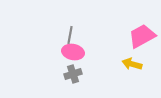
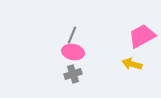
gray line: moved 2 px right; rotated 12 degrees clockwise
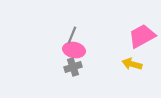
pink ellipse: moved 1 px right, 2 px up
gray cross: moved 7 px up
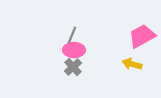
pink ellipse: rotated 10 degrees counterclockwise
gray cross: rotated 24 degrees counterclockwise
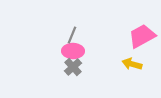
pink ellipse: moved 1 px left, 1 px down
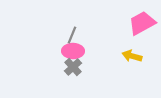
pink trapezoid: moved 13 px up
yellow arrow: moved 8 px up
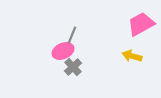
pink trapezoid: moved 1 px left, 1 px down
pink ellipse: moved 10 px left; rotated 25 degrees counterclockwise
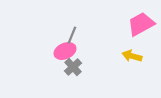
pink ellipse: moved 2 px right
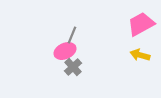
yellow arrow: moved 8 px right, 1 px up
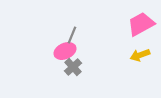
yellow arrow: rotated 36 degrees counterclockwise
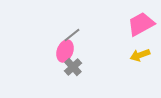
gray line: rotated 30 degrees clockwise
pink ellipse: rotated 45 degrees counterclockwise
